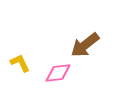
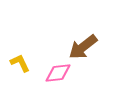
brown arrow: moved 2 px left, 2 px down
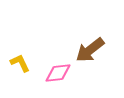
brown arrow: moved 7 px right, 3 px down
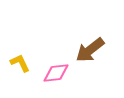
pink diamond: moved 2 px left
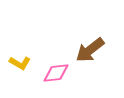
yellow L-shape: rotated 145 degrees clockwise
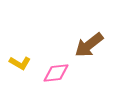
brown arrow: moved 1 px left, 5 px up
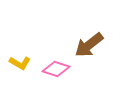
pink diamond: moved 4 px up; rotated 24 degrees clockwise
